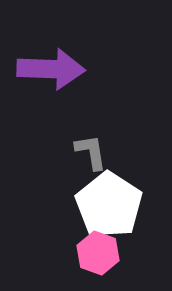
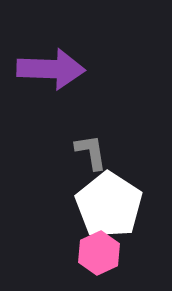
pink hexagon: moved 1 px right; rotated 15 degrees clockwise
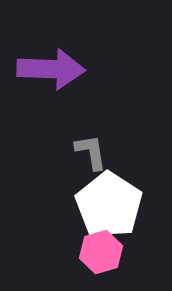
pink hexagon: moved 2 px right, 1 px up; rotated 9 degrees clockwise
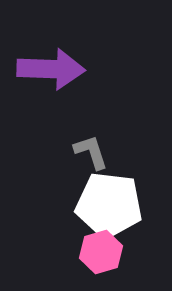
gray L-shape: rotated 9 degrees counterclockwise
white pentagon: rotated 26 degrees counterclockwise
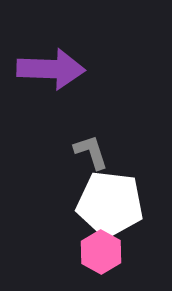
white pentagon: moved 1 px right, 1 px up
pink hexagon: rotated 15 degrees counterclockwise
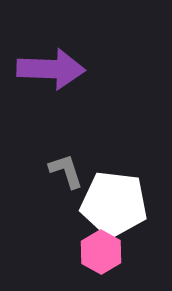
gray L-shape: moved 25 px left, 19 px down
white pentagon: moved 4 px right
